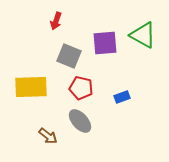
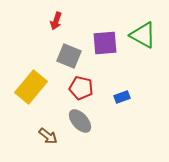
yellow rectangle: rotated 48 degrees counterclockwise
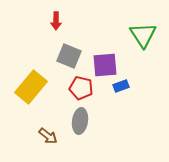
red arrow: rotated 18 degrees counterclockwise
green triangle: rotated 28 degrees clockwise
purple square: moved 22 px down
blue rectangle: moved 1 px left, 11 px up
gray ellipse: rotated 50 degrees clockwise
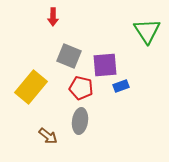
red arrow: moved 3 px left, 4 px up
green triangle: moved 4 px right, 4 px up
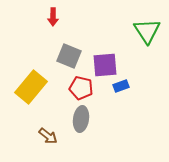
gray ellipse: moved 1 px right, 2 px up
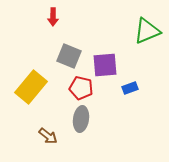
green triangle: rotated 40 degrees clockwise
blue rectangle: moved 9 px right, 2 px down
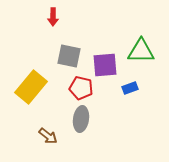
green triangle: moved 6 px left, 20 px down; rotated 24 degrees clockwise
gray square: rotated 10 degrees counterclockwise
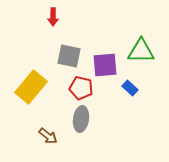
blue rectangle: rotated 63 degrees clockwise
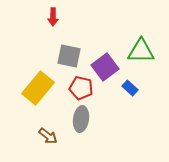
purple square: moved 2 px down; rotated 32 degrees counterclockwise
yellow rectangle: moved 7 px right, 1 px down
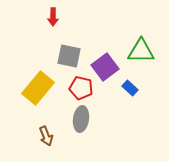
brown arrow: moved 2 px left; rotated 30 degrees clockwise
